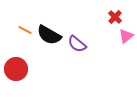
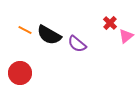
red cross: moved 5 px left, 6 px down
red circle: moved 4 px right, 4 px down
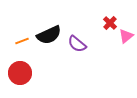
orange line: moved 3 px left, 11 px down; rotated 48 degrees counterclockwise
black semicircle: rotated 55 degrees counterclockwise
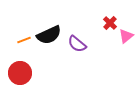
orange line: moved 2 px right, 1 px up
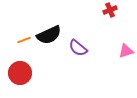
red cross: moved 13 px up; rotated 24 degrees clockwise
pink triangle: moved 15 px down; rotated 21 degrees clockwise
purple semicircle: moved 1 px right, 4 px down
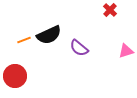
red cross: rotated 24 degrees counterclockwise
purple semicircle: moved 1 px right
red circle: moved 5 px left, 3 px down
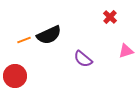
red cross: moved 7 px down
purple semicircle: moved 4 px right, 11 px down
